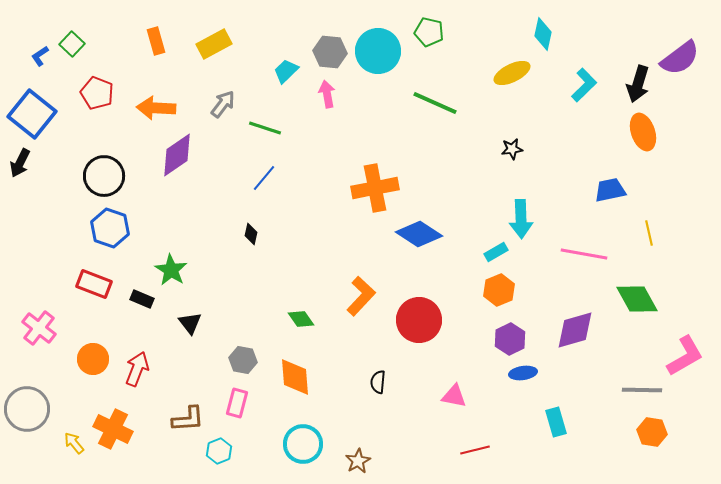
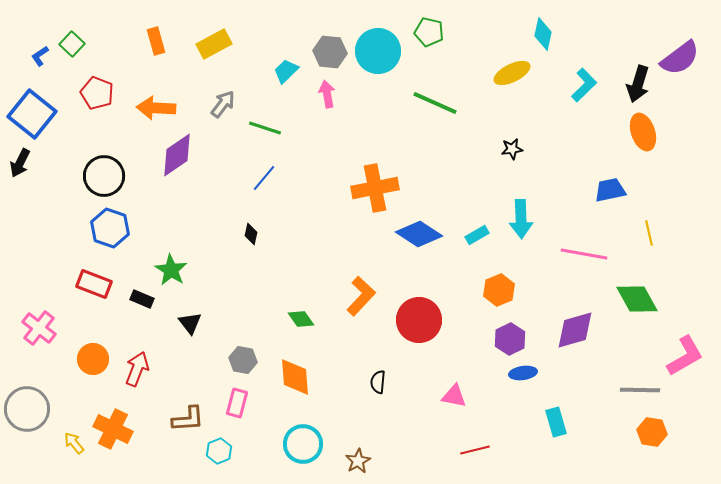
cyan rectangle at (496, 252): moved 19 px left, 17 px up
gray line at (642, 390): moved 2 px left
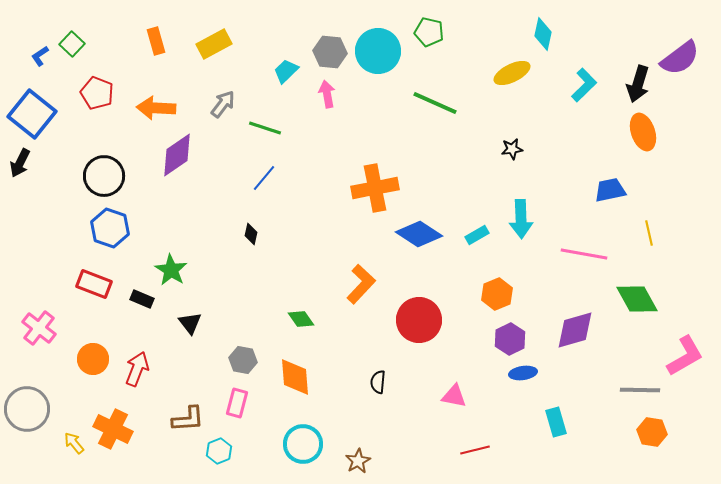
orange hexagon at (499, 290): moved 2 px left, 4 px down
orange L-shape at (361, 296): moved 12 px up
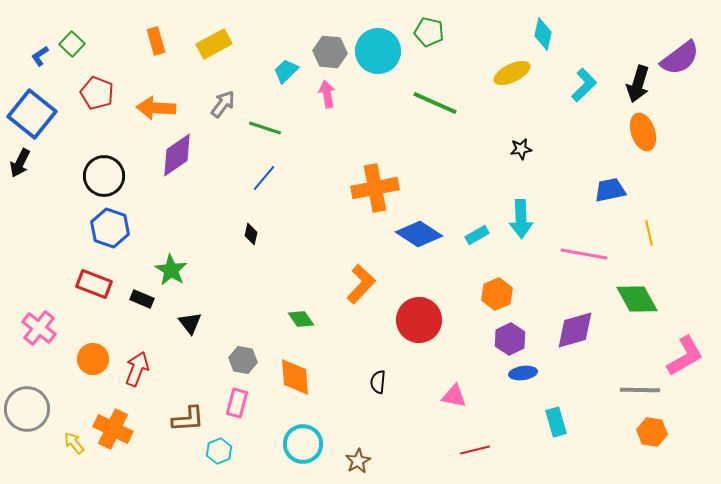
black star at (512, 149): moved 9 px right
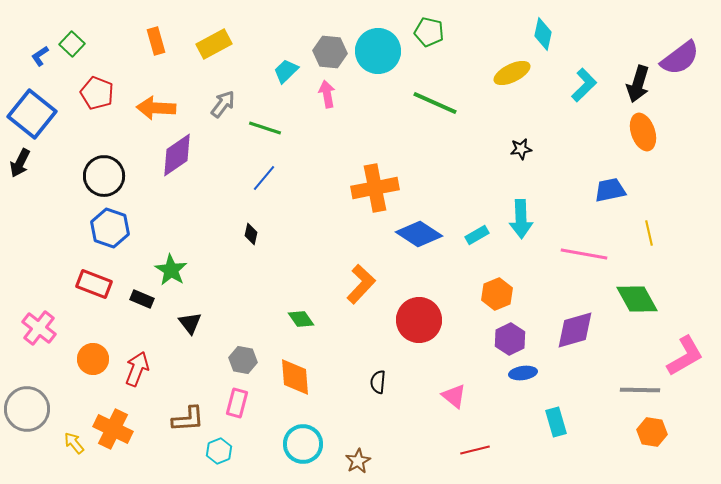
pink triangle at (454, 396): rotated 28 degrees clockwise
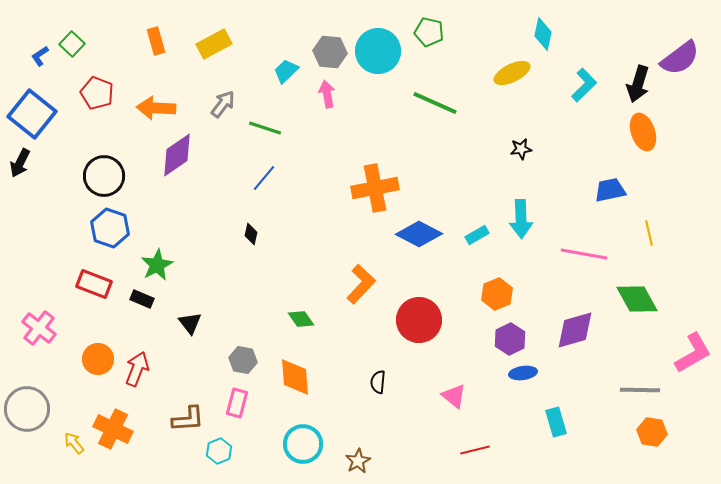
blue diamond at (419, 234): rotated 6 degrees counterclockwise
green star at (171, 270): moved 14 px left, 5 px up; rotated 12 degrees clockwise
pink L-shape at (685, 356): moved 8 px right, 3 px up
orange circle at (93, 359): moved 5 px right
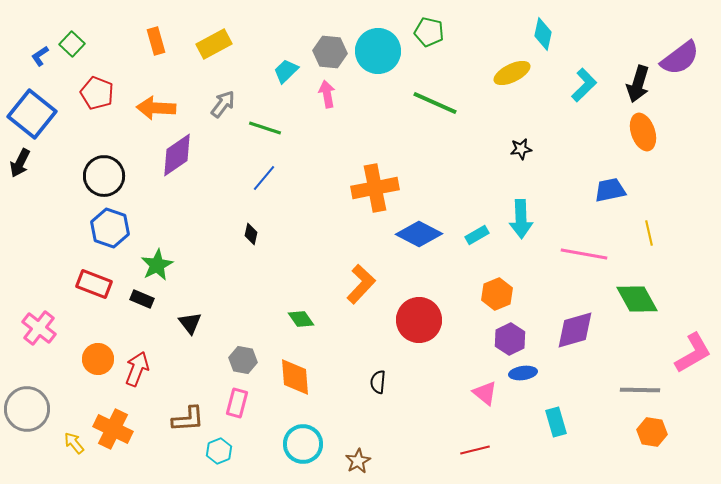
pink triangle at (454, 396): moved 31 px right, 3 px up
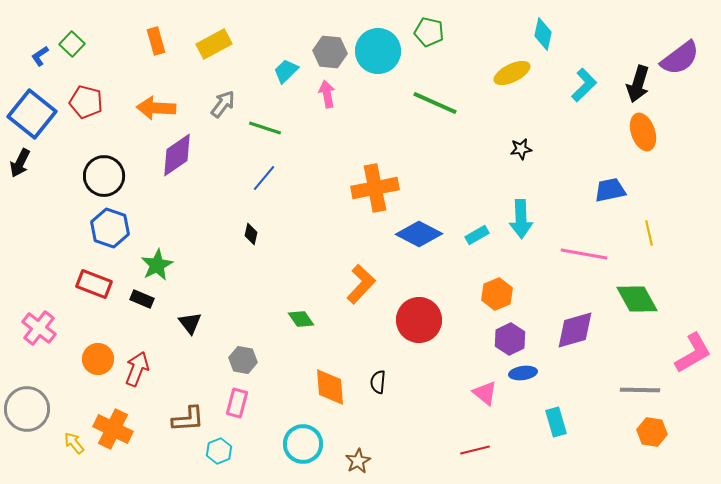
red pentagon at (97, 93): moved 11 px left, 9 px down; rotated 8 degrees counterclockwise
orange diamond at (295, 377): moved 35 px right, 10 px down
